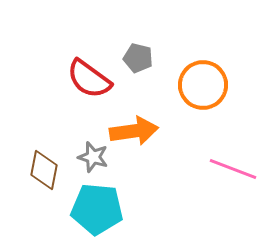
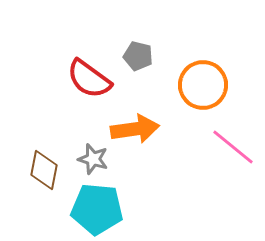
gray pentagon: moved 2 px up
orange arrow: moved 1 px right, 2 px up
gray star: moved 2 px down
pink line: moved 22 px up; rotated 18 degrees clockwise
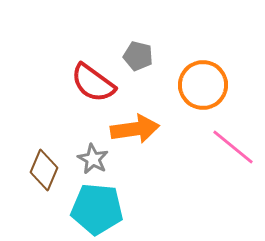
red semicircle: moved 4 px right, 4 px down
gray star: rotated 12 degrees clockwise
brown diamond: rotated 12 degrees clockwise
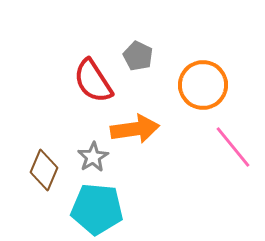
gray pentagon: rotated 12 degrees clockwise
red semicircle: moved 2 px up; rotated 21 degrees clockwise
pink line: rotated 12 degrees clockwise
gray star: moved 2 px up; rotated 12 degrees clockwise
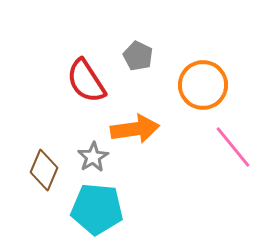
red semicircle: moved 7 px left
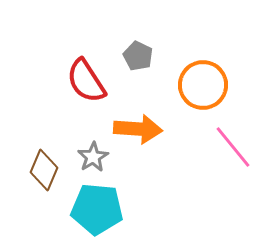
orange arrow: moved 3 px right; rotated 12 degrees clockwise
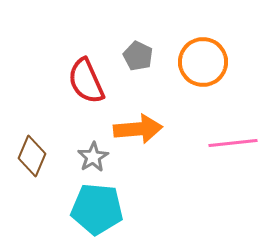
red semicircle: rotated 9 degrees clockwise
orange circle: moved 23 px up
orange arrow: rotated 9 degrees counterclockwise
pink line: moved 4 px up; rotated 57 degrees counterclockwise
brown diamond: moved 12 px left, 14 px up
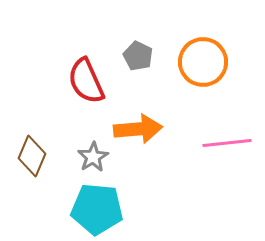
pink line: moved 6 px left
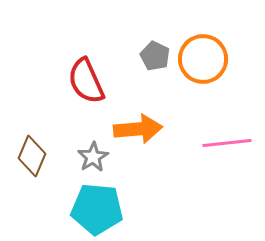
gray pentagon: moved 17 px right
orange circle: moved 3 px up
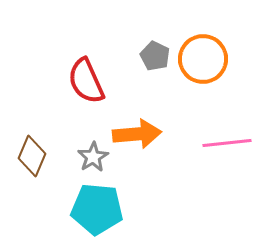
orange arrow: moved 1 px left, 5 px down
